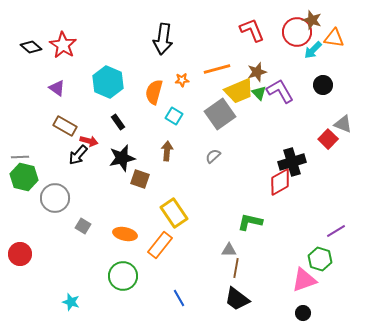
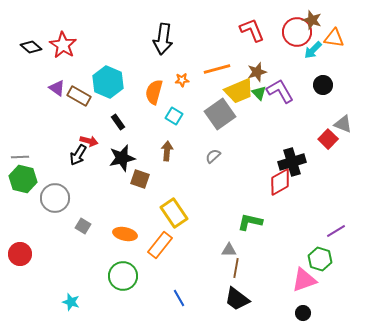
brown rectangle at (65, 126): moved 14 px right, 30 px up
black arrow at (78, 155): rotated 10 degrees counterclockwise
green hexagon at (24, 177): moved 1 px left, 2 px down
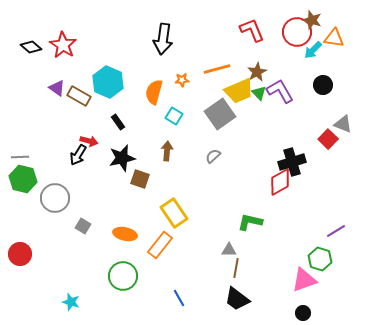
brown star at (257, 72): rotated 12 degrees counterclockwise
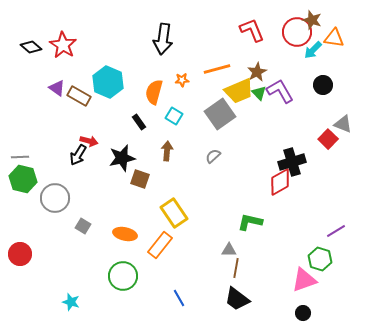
black rectangle at (118, 122): moved 21 px right
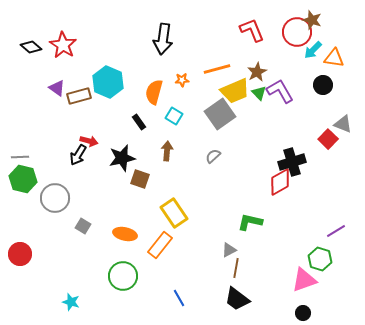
orange triangle at (334, 38): moved 20 px down
yellow trapezoid at (239, 91): moved 4 px left
brown rectangle at (79, 96): rotated 45 degrees counterclockwise
gray triangle at (229, 250): rotated 28 degrees counterclockwise
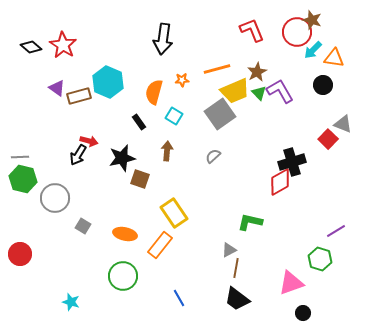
pink triangle at (304, 280): moved 13 px left, 3 px down
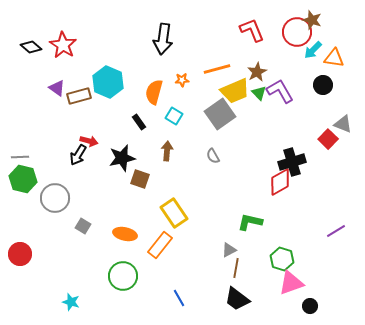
gray semicircle at (213, 156): rotated 77 degrees counterclockwise
green hexagon at (320, 259): moved 38 px left
black circle at (303, 313): moved 7 px right, 7 px up
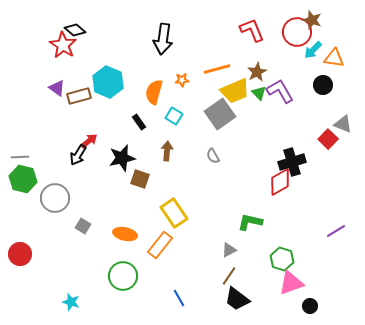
black diamond at (31, 47): moved 44 px right, 17 px up
red arrow at (89, 141): rotated 54 degrees counterclockwise
brown line at (236, 268): moved 7 px left, 8 px down; rotated 24 degrees clockwise
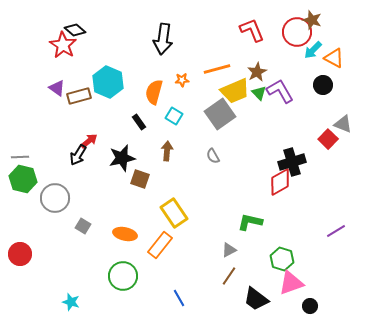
orange triangle at (334, 58): rotated 20 degrees clockwise
black trapezoid at (237, 299): moved 19 px right
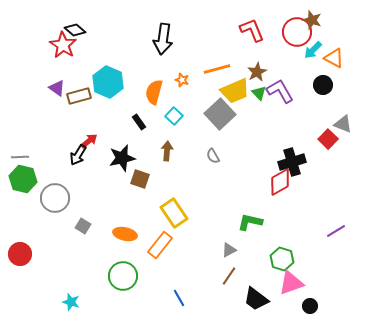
orange star at (182, 80): rotated 24 degrees clockwise
gray square at (220, 114): rotated 8 degrees counterclockwise
cyan square at (174, 116): rotated 12 degrees clockwise
